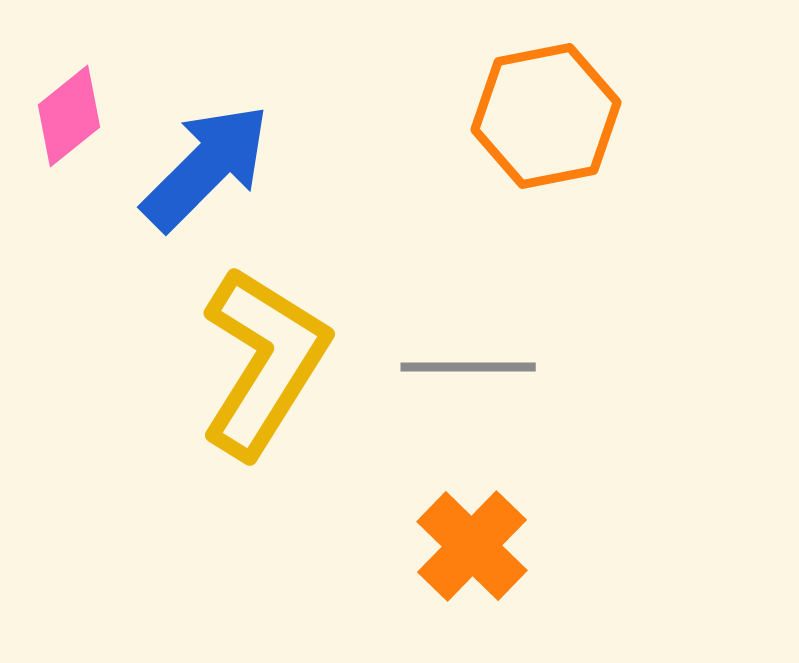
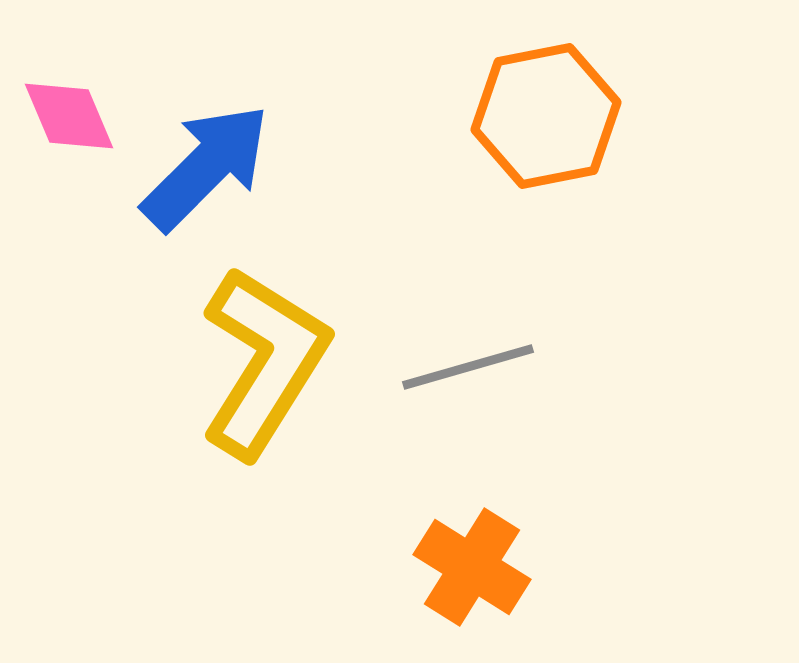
pink diamond: rotated 74 degrees counterclockwise
gray line: rotated 16 degrees counterclockwise
orange cross: moved 21 px down; rotated 12 degrees counterclockwise
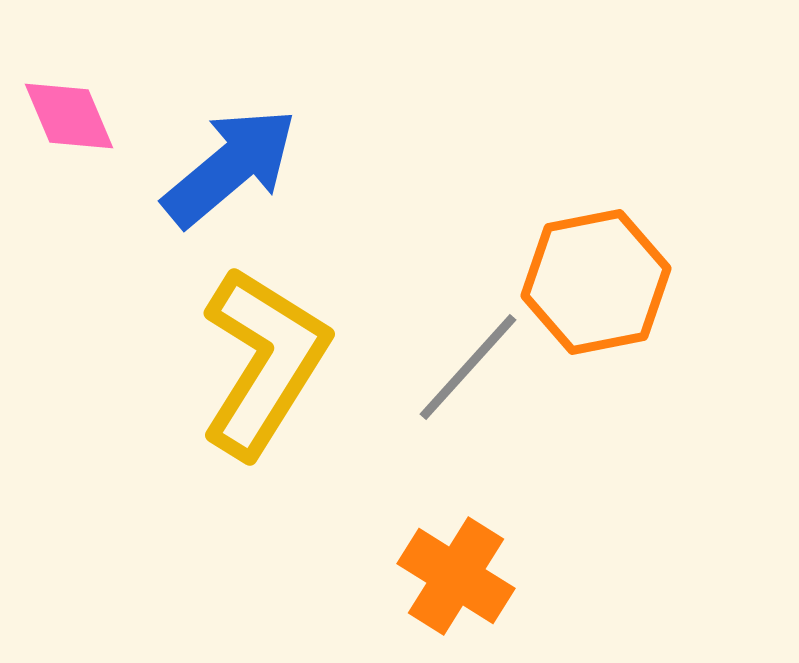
orange hexagon: moved 50 px right, 166 px down
blue arrow: moved 24 px right; rotated 5 degrees clockwise
gray line: rotated 32 degrees counterclockwise
orange cross: moved 16 px left, 9 px down
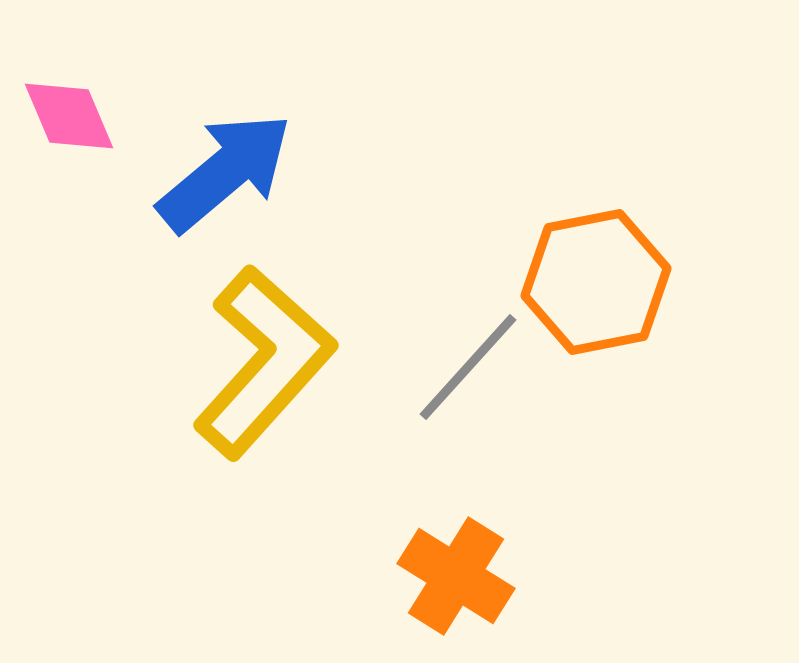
blue arrow: moved 5 px left, 5 px down
yellow L-shape: rotated 10 degrees clockwise
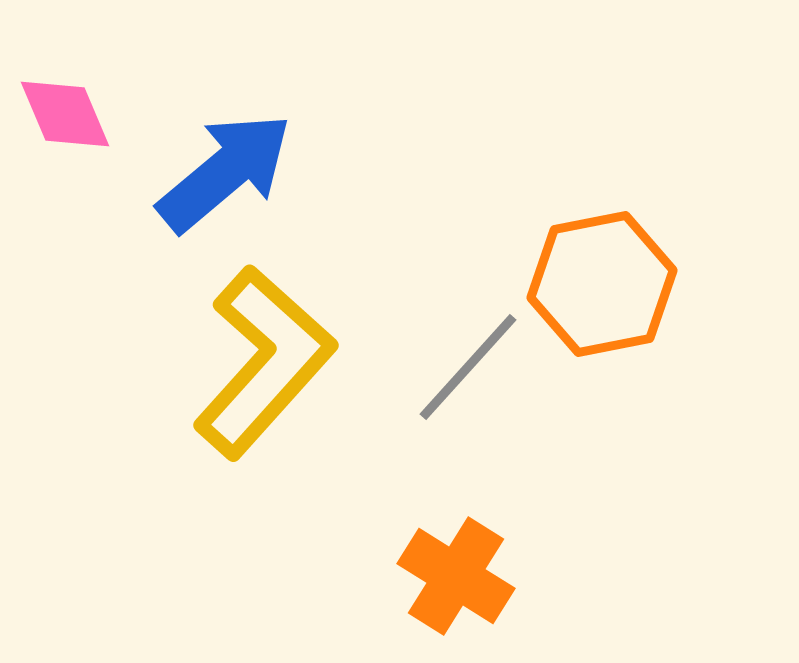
pink diamond: moved 4 px left, 2 px up
orange hexagon: moved 6 px right, 2 px down
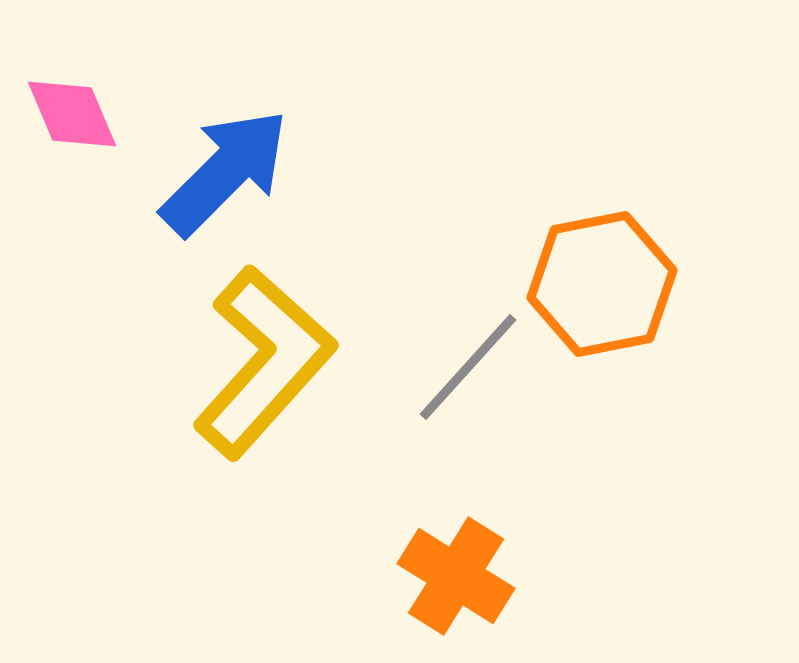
pink diamond: moved 7 px right
blue arrow: rotated 5 degrees counterclockwise
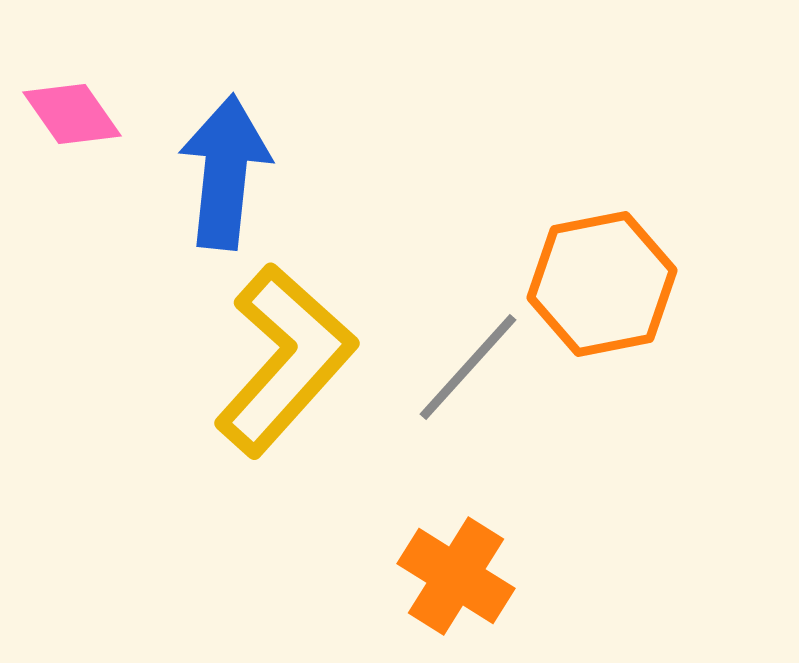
pink diamond: rotated 12 degrees counterclockwise
blue arrow: rotated 39 degrees counterclockwise
yellow L-shape: moved 21 px right, 2 px up
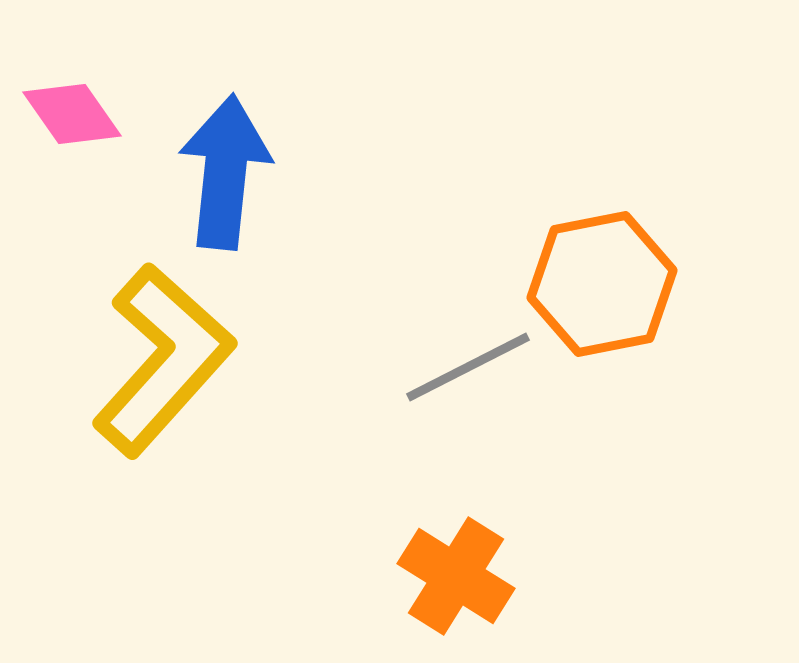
yellow L-shape: moved 122 px left
gray line: rotated 21 degrees clockwise
